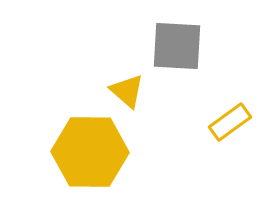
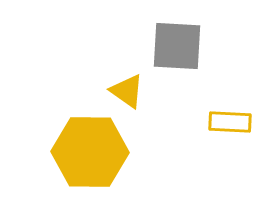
yellow triangle: rotated 6 degrees counterclockwise
yellow rectangle: rotated 39 degrees clockwise
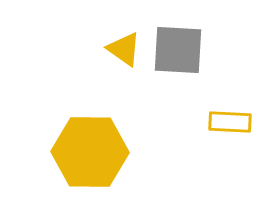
gray square: moved 1 px right, 4 px down
yellow triangle: moved 3 px left, 42 px up
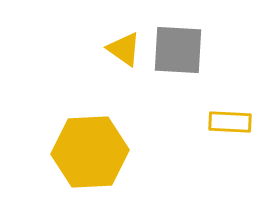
yellow hexagon: rotated 4 degrees counterclockwise
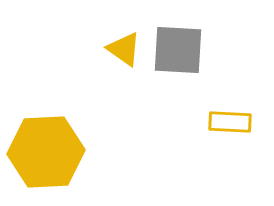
yellow hexagon: moved 44 px left
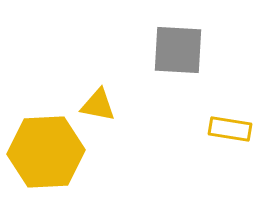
yellow triangle: moved 26 px left, 56 px down; rotated 24 degrees counterclockwise
yellow rectangle: moved 7 px down; rotated 6 degrees clockwise
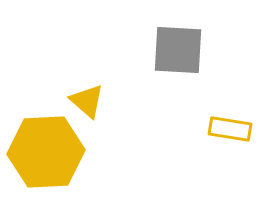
yellow triangle: moved 11 px left, 4 px up; rotated 30 degrees clockwise
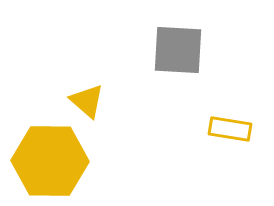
yellow hexagon: moved 4 px right, 9 px down; rotated 4 degrees clockwise
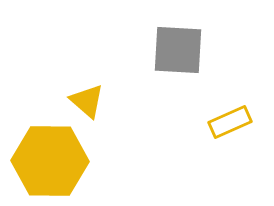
yellow rectangle: moved 7 px up; rotated 33 degrees counterclockwise
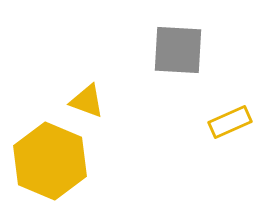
yellow triangle: rotated 21 degrees counterclockwise
yellow hexagon: rotated 22 degrees clockwise
